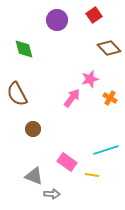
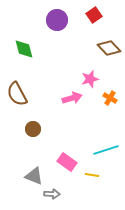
pink arrow: rotated 36 degrees clockwise
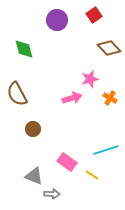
yellow line: rotated 24 degrees clockwise
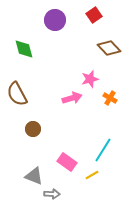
purple circle: moved 2 px left
cyan line: moved 3 px left; rotated 40 degrees counterclockwise
yellow line: rotated 64 degrees counterclockwise
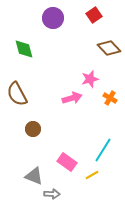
purple circle: moved 2 px left, 2 px up
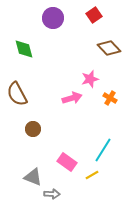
gray triangle: moved 1 px left, 1 px down
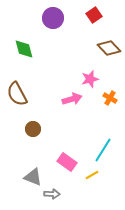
pink arrow: moved 1 px down
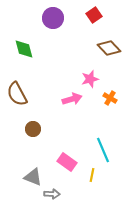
cyan line: rotated 55 degrees counterclockwise
yellow line: rotated 48 degrees counterclockwise
